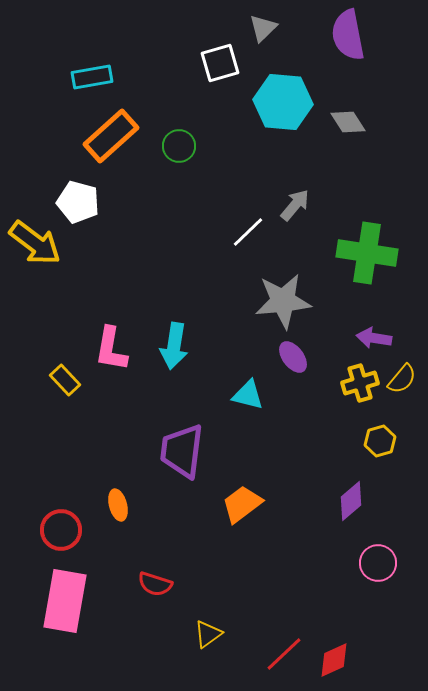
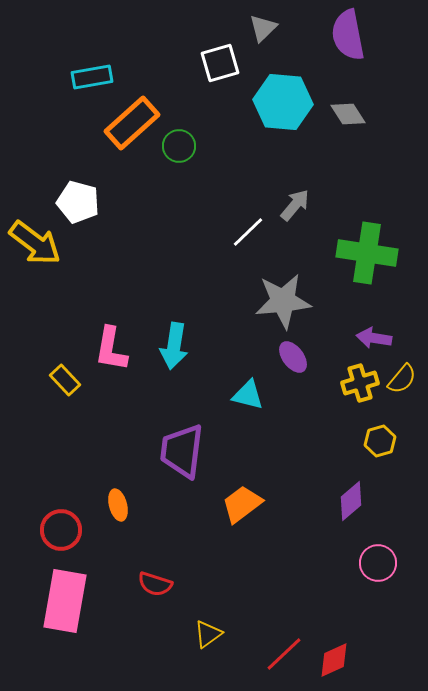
gray diamond: moved 8 px up
orange rectangle: moved 21 px right, 13 px up
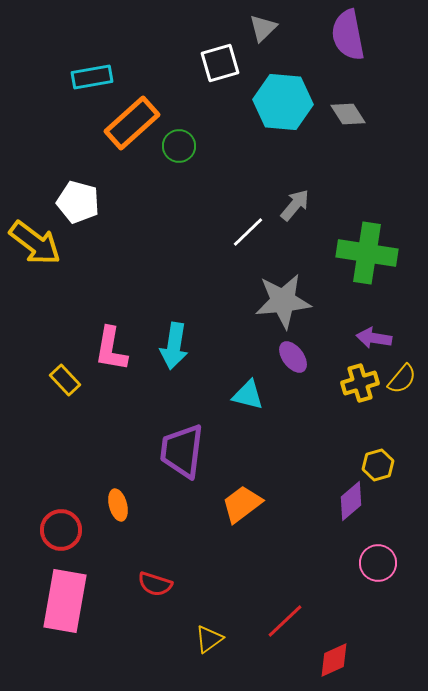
yellow hexagon: moved 2 px left, 24 px down
yellow triangle: moved 1 px right, 5 px down
red line: moved 1 px right, 33 px up
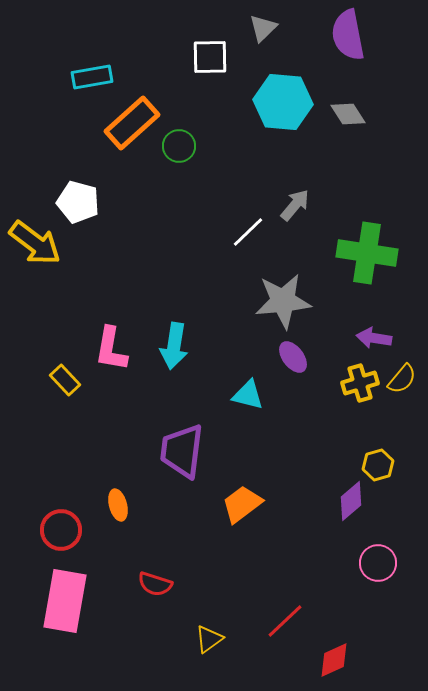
white square: moved 10 px left, 6 px up; rotated 15 degrees clockwise
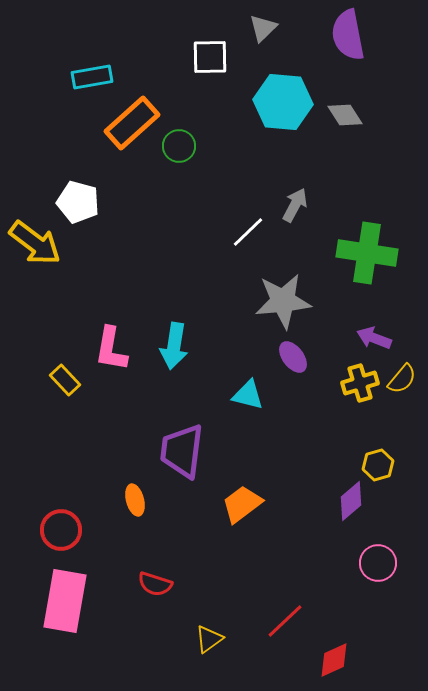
gray diamond: moved 3 px left, 1 px down
gray arrow: rotated 12 degrees counterclockwise
purple arrow: rotated 12 degrees clockwise
orange ellipse: moved 17 px right, 5 px up
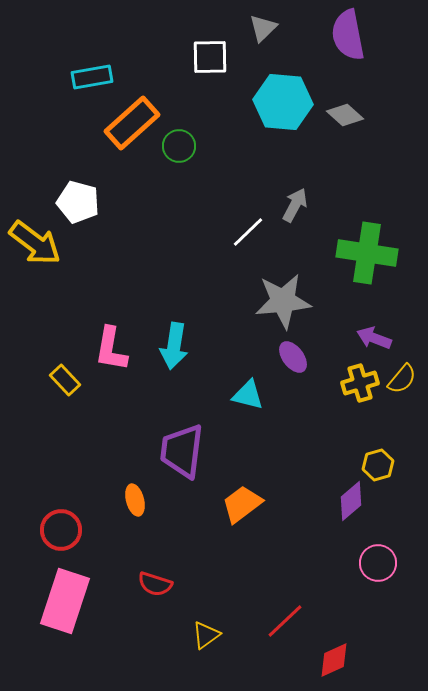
gray diamond: rotated 15 degrees counterclockwise
pink rectangle: rotated 8 degrees clockwise
yellow triangle: moved 3 px left, 4 px up
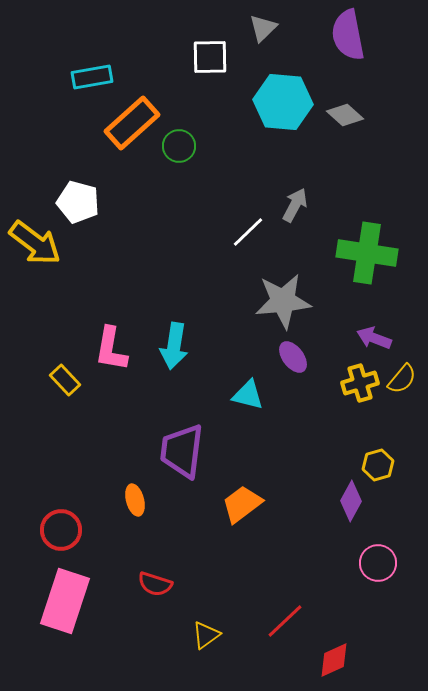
purple diamond: rotated 21 degrees counterclockwise
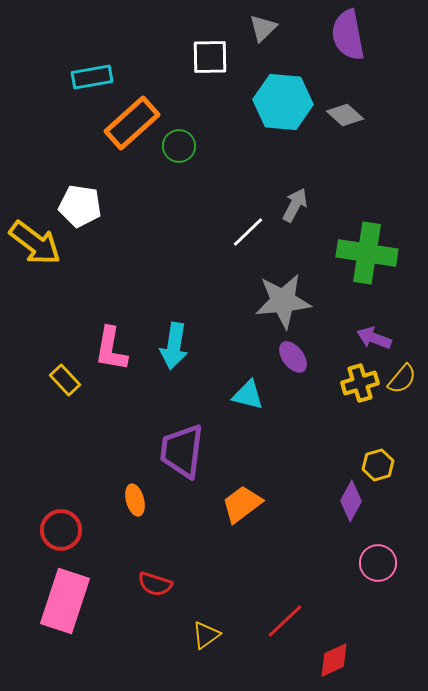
white pentagon: moved 2 px right, 4 px down; rotated 6 degrees counterclockwise
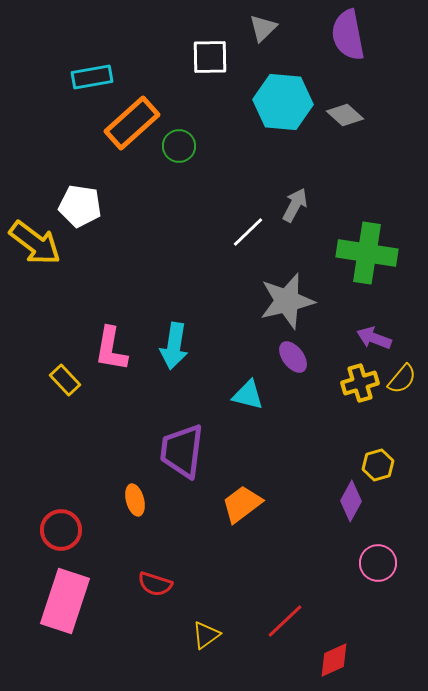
gray star: moved 4 px right; rotated 8 degrees counterclockwise
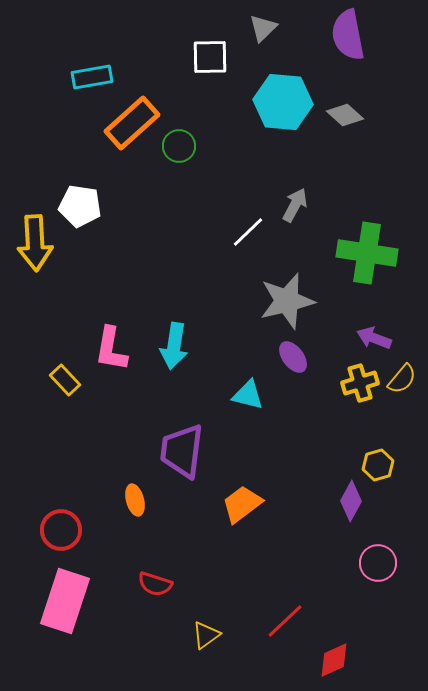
yellow arrow: rotated 50 degrees clockwise
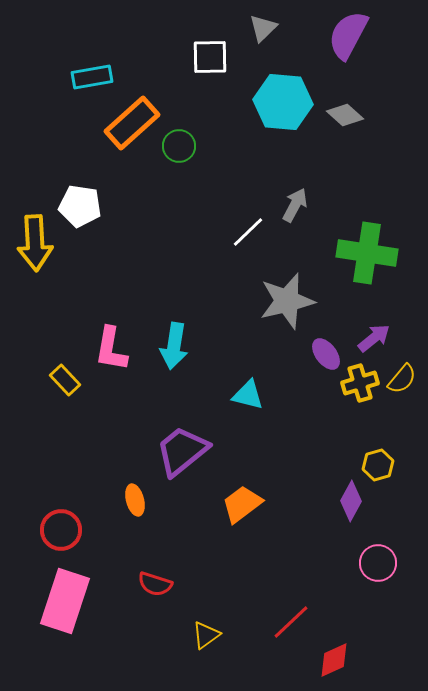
purple semicircle: rotated 39 degrees clockwise
purple arrow: rotated 120 degrees clockwise
purple ellipse: moved 33 px right, 3 px up
purple trapezoid: rotated 44 degrees clockwise
red line: moved 6 px right, 1 px down
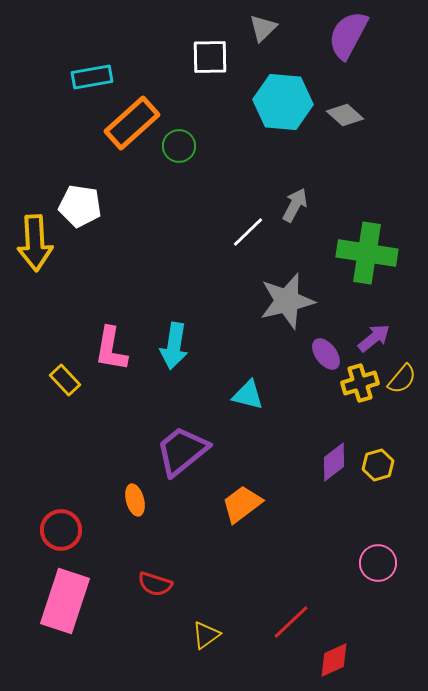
purple diamond: moved 17 px left, 39 px up; rotated 24 degrees clockwise
